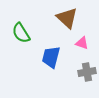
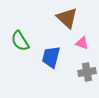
green semicircle: moved 1 px left, 8 px down
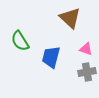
brown triangle: moved 3 px right
pink triangle: moved 4 px right, 6 px down
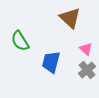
pink triangle: rotated 24 degrees clockwise
blue trapezoid: moved 5 px down
gray cross: moved 2 px up; rotated 30 degrees counterclockwise
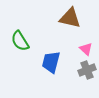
brown triangle: rotated 30 degrees counterclockwise
gray cross: rotated 18 degrees clockwise
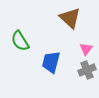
brown triangle: rotated 30 degrees clockwise
pink triangle: rotated 24 degrees clockwise
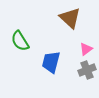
pink triangle: rotated 16 degrees clockwise
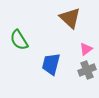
green semicircle: moved 1 px left, 1 px up
blue trapezoid: moved 2 px down
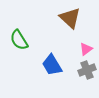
blue trapezoid: moved 1 px right, 1 px down; rotated 45 degrees counterclockwise
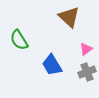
brown triangle: moved 1 px left, 1 px up
gray cross: moved 2 px down
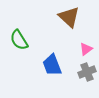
blue trapezoid: rotated 10 degrees clockwise
